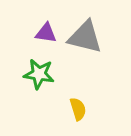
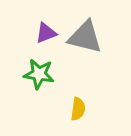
purple triangle: rotated 30 degrees counterclockwise
yellow semicircle: rotated 25 degrees clockwise
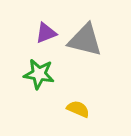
gray triangle: moved 3 px down
yellow semicircle: rotated 75 degrees counterclockwise
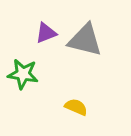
green star: moved 16 px left
yellow semicircle: moved 2 px left, 2 px up
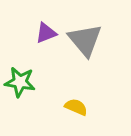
gray triangle: rotated 36 degrees clockwise
green star: moved 3 px left, 8 px down
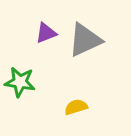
gray triangle: rotated 45 degrees clockwise
yellow semicircle: rotated 40 degrees counterclockwise
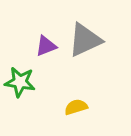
purple triangle: moved 13 px down
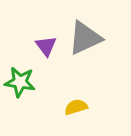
gray triangle: moved 2 px up
purple triangle: rotated 45 degrees counterclockwise
